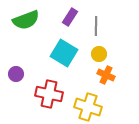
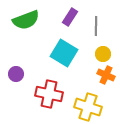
yellow circle: moved 4 px right
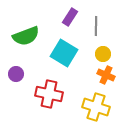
green semicircle: moved 16 px down
yellow cross: moved 8 px right
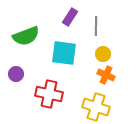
cyan square: rotated 24 degrees counterclockwise
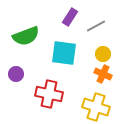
gray line: rotated 60 degrees clockwise
orange cross: moved 3 px left, 1 px up
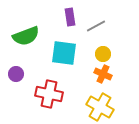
purple rectangle: rotated 42 degrees counterclockwise
yellow cross: moved 4 px right; rotated 12 degrees clockwise
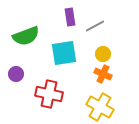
gray line: moved 1 px left
cyan square: rotated 16 degrees counterclockwise
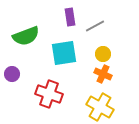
purple circle: moved 4 px left
red cross: rotated 8 degrees clockwise
